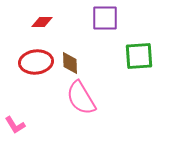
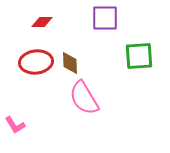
pink semicircle: moved 3 px right
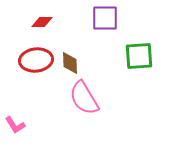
red ellipse: moved 2 px up
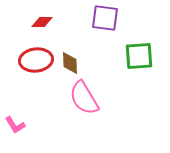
purple square: rotated 8 degrees clockwise
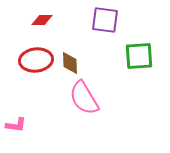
purple square: moved 2 px down
red diamond: moved 2 px up
pink L-shape: moved 1 px right; rotated 50 degrees counterclockwise
